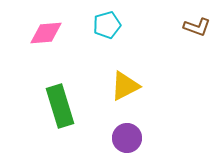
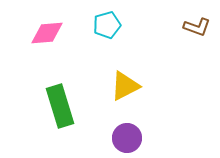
pink diamond: moved 1 px right
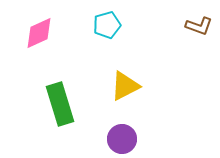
brown L-shape: moved 2 px right, 1 px up
pink diamond: moved 8 px left; rotated 20 degrees counterclockwise
green rectangle: moved 2 px up
purple circle: moved 5 px left, 1 px down
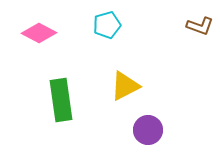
brown L-shape: moved 1 px right
pink diamond: rotated 52 degrees clockwise
green rectangle: moved 1 px right, 4 px up; rotated 9 degrees clockwise
purple circle: moved 26 px right, 9 px up
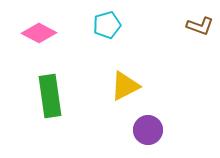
green rectangle: moved 11 px left, 4 px up
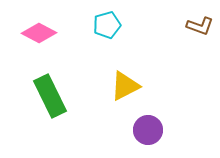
green rectangle: rotated 18 degrees counterclockwise
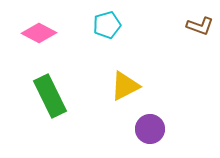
purple circle: moved 2 px right, 1 px up
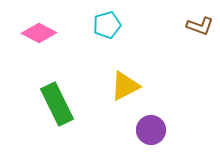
green rectangle: moved 7 px right, 8 px down
purple circle: moved 1 px right, 1 px down
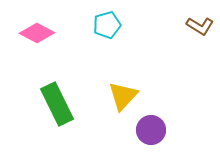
brown L-shape: rotated 12 degrees clockwise
pink diamond: moved 2 px left
yellow triangle: moved 2 px left, 10 px down; rotated 20 degrees counterclockwise
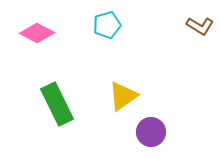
yellow triangle: rotated 12 degrees clockwise
purple circle: moved 2 px down
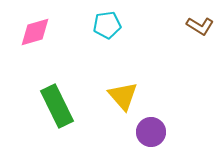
cyan pentagon: rotated 8 degrees clockwise
pink diamond: moved 2 px left, 1 px up; rotated 44 degrees counterclockwise
yellow triangle: rotated 36 degrees counterclockwise
green rectangle: moved 2 px down
